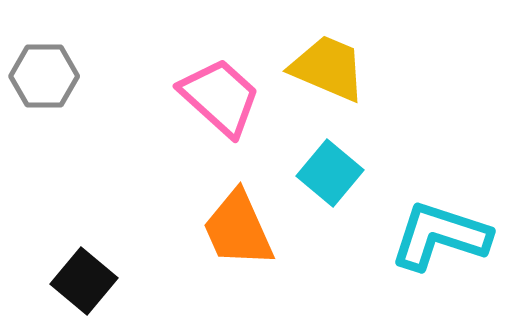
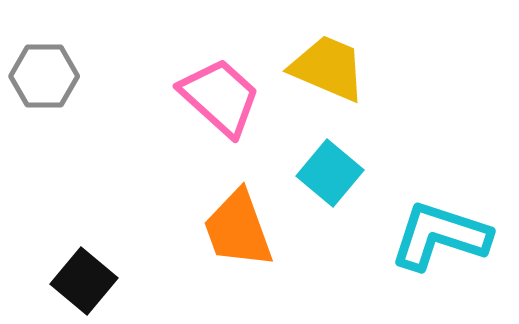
orange trapezoid: rotated 4 degrees clockwise
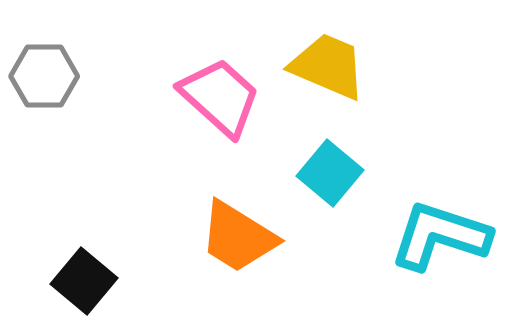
yellow trapezoid: moved 2 px up
orange trapezoid: moved 8 px down; rotated 38 degrees counterclockwise
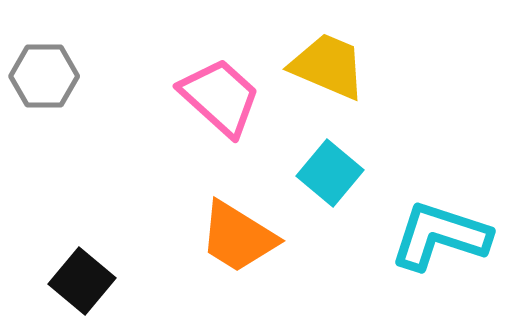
black square: moved 2 px left
